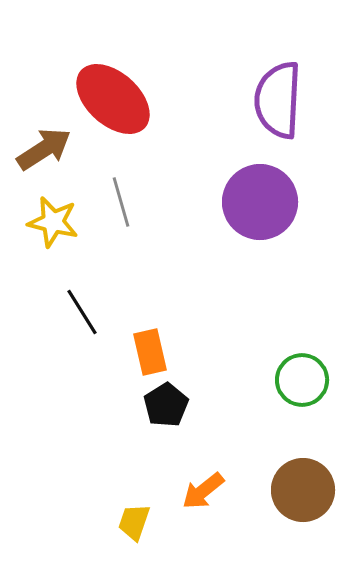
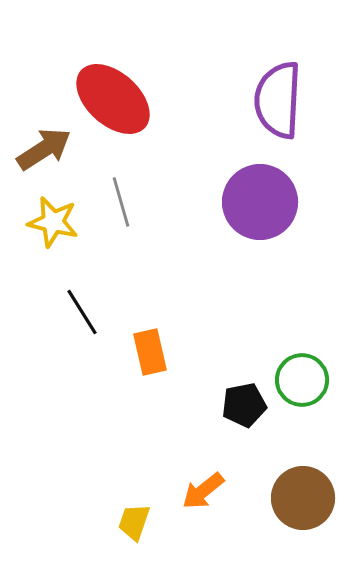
black pentagon: moved 78 px right; rotated 21 degrees clockwise
brown circle: moved 8 px down
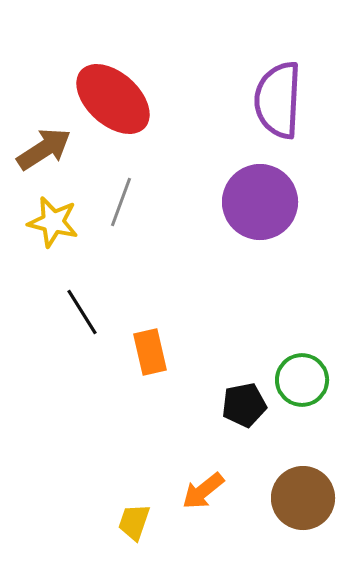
gray line: rotated 36 degrees clockwise
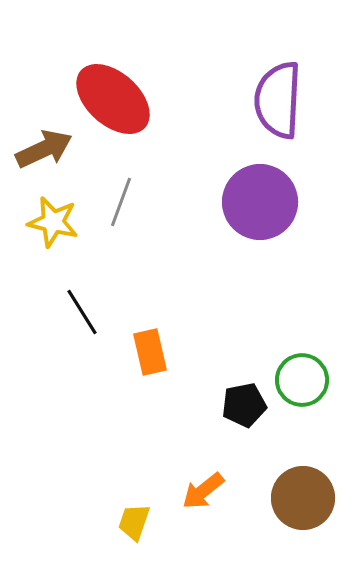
brown arrow: rotated 8 degrees clockwise
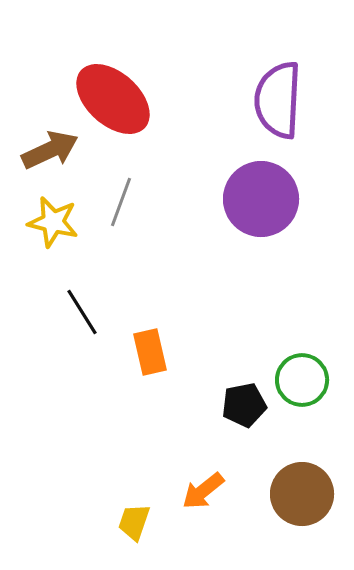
brown arrow: moved 6 px right, 1 px down
purple circle: moved 1 px right, 3 px up
brown circle: moved 1 px left, 4 px up
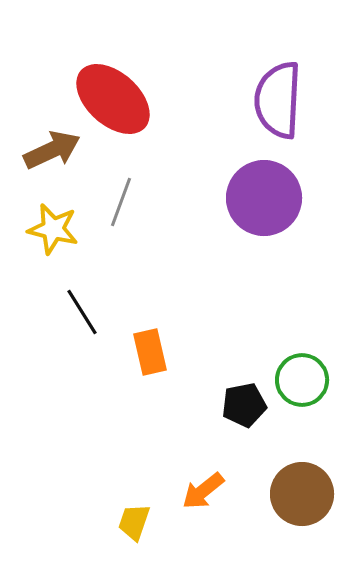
brown arrow: moved 2 px right
purple circle: moved 3 px right, 1 px up
yellow star: moved 7 px down
